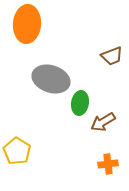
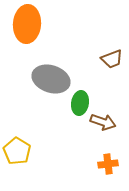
brown trapezoid: moved 3 px down
brown arrow: rotated 130 degrees counterclockwise
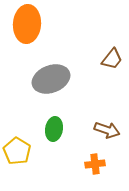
brown trapezoid: rotated 30 degrees counterclockwise
gray ellipse: rotated 39 degrees counterclockwise
green ellipse: moved 26 px left, 26 px down
brown arrow: moved 4 px right, 8 px down
orange cross: moved 13 px left
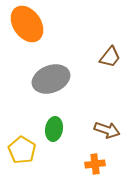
orange ellipse: rotated 39 degrees counterclockwise
brown trapezoid: moved 2 px left, 2 px up
yellow pentagon: moved 5 px right, 1 px up
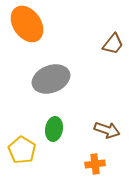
brown trapezoid: moved 3 px right, 13 px up
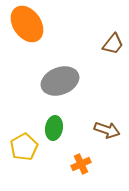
gray ellipse: moved 9 px right, 2 px down
green ellipse: moved 1 px up
yellow pentagon: moved 2 px right, 3 px up; rotated 12 degrees clockwise
orange cross: moved 14 px left; rotated 18 degrees counterclockwise
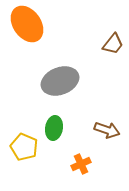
yellow pentagon: rotated 20 degrees counterclockwise
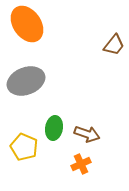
brown trapezoid: moved 1 px right, 1 px down
gray ellipse: moved 34 px left
brown arrow: moved 20 px left, 4 px down
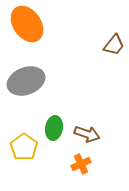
yellow pentagon: rotated 12 degrees clockwise
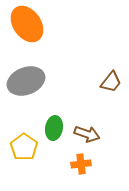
brown trapezoid: moved 3 px left, 37 px down
orange cross: rotated 18 degrees clockwise
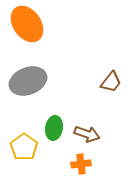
gray ellipse: moved 2 px right
